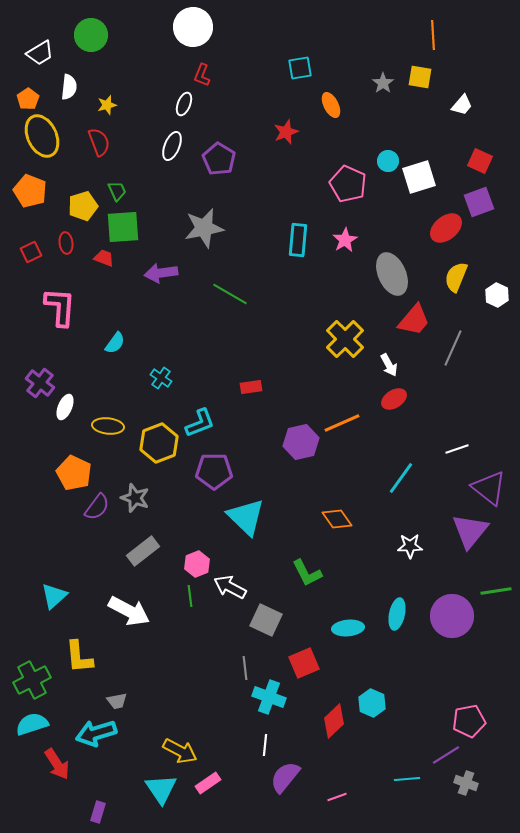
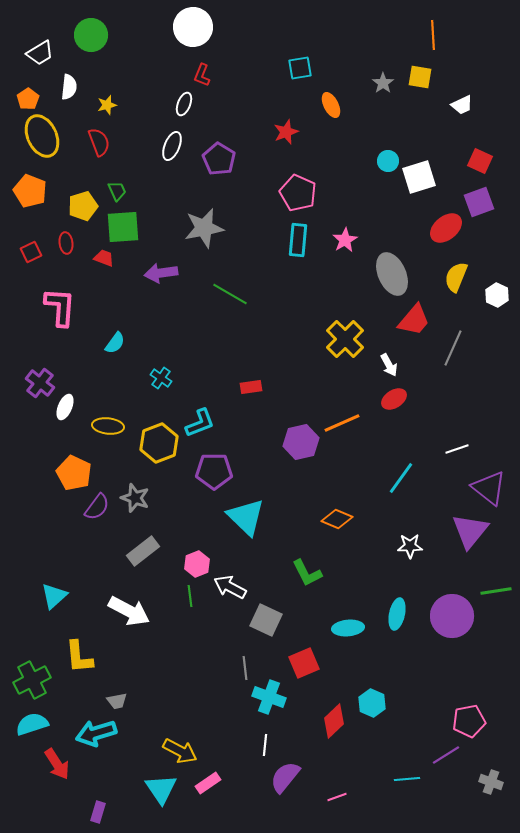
white trapezoid at (462, 105): rotated 25 degrees clockwise
pink pentagon at (348, 184): moved 50 px left, 9 px down
orange diamond at (337, 519): rotated 32 degrees counterclockwise
gray cross at (466, 783): moved 25 px right, 1 px up
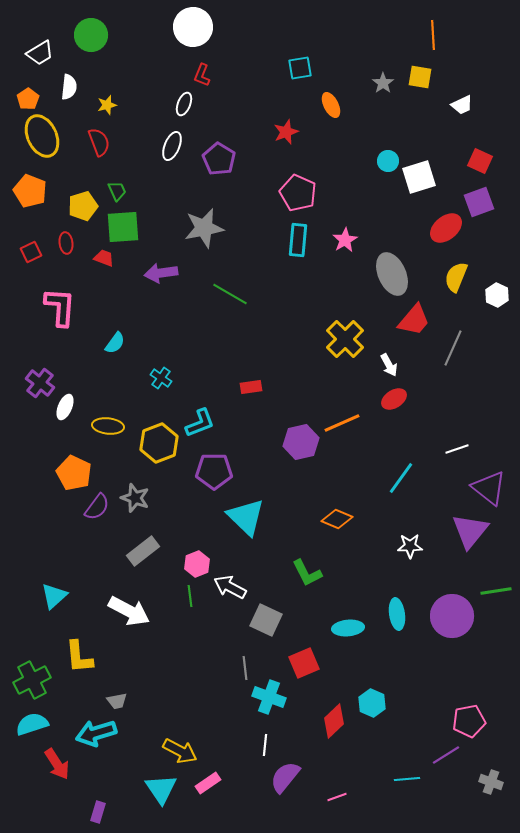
cyan ellipse at (397, 614): rotated 20 degrees counterclockwise
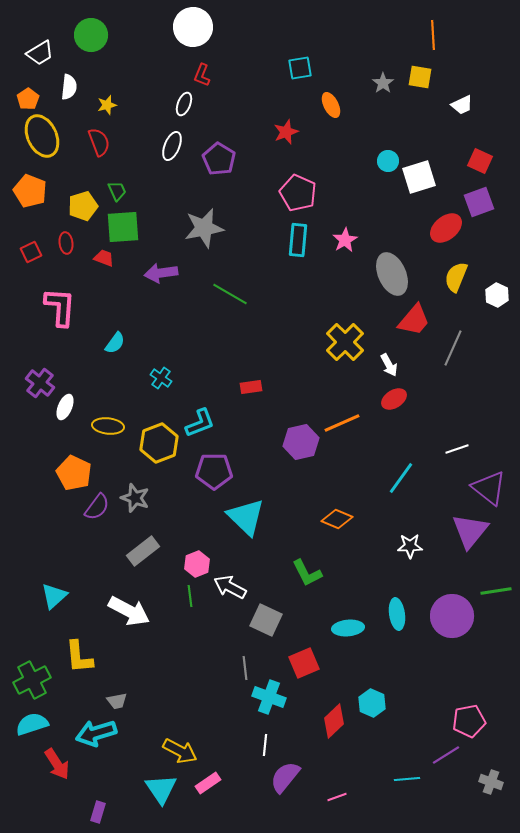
yellow cross at (345, 339): moved 3 px down
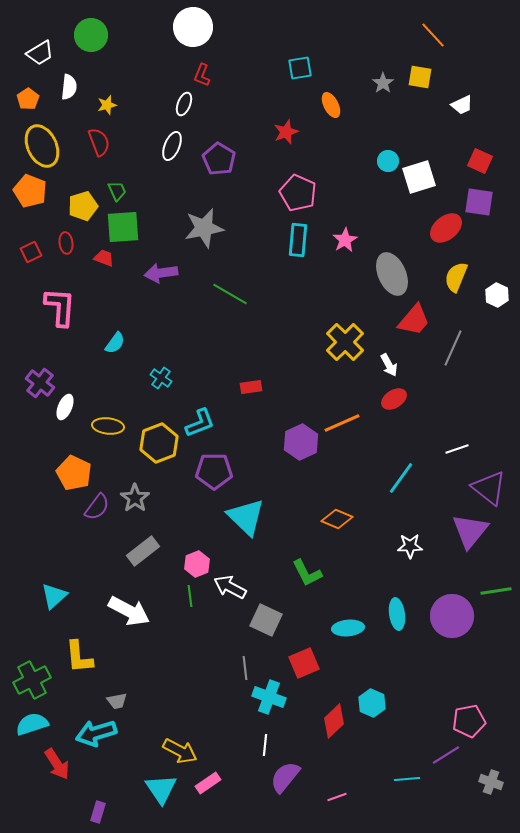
orange line at (433, 35): rotated 40 degrees counterclockwise
yellow ellipse at (42, 136): moved 10 px down
purple square at (479, 202): rotated 28 degrees clockwise
purple hexagon at (301, 442): rotated 12 degrees counterclockwise
gray star at (135, 498): rotated 16 degrees clockwise
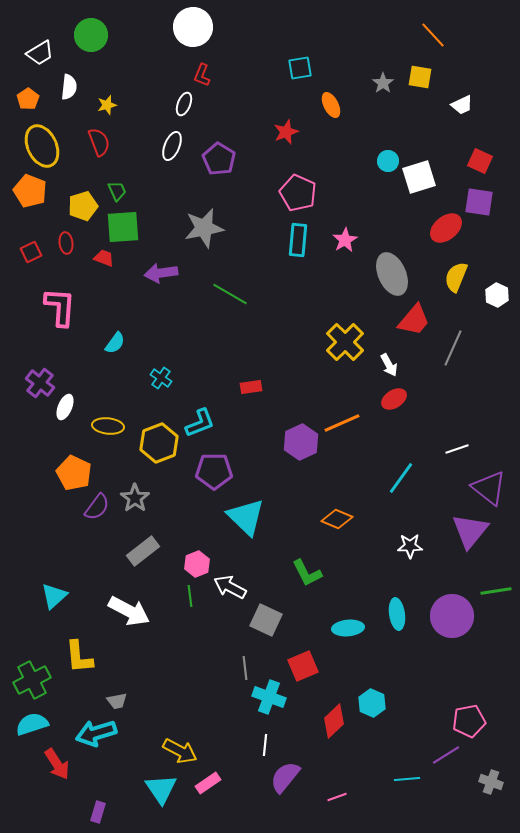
red square at (304, 663): moved 1 px left, 3 px down
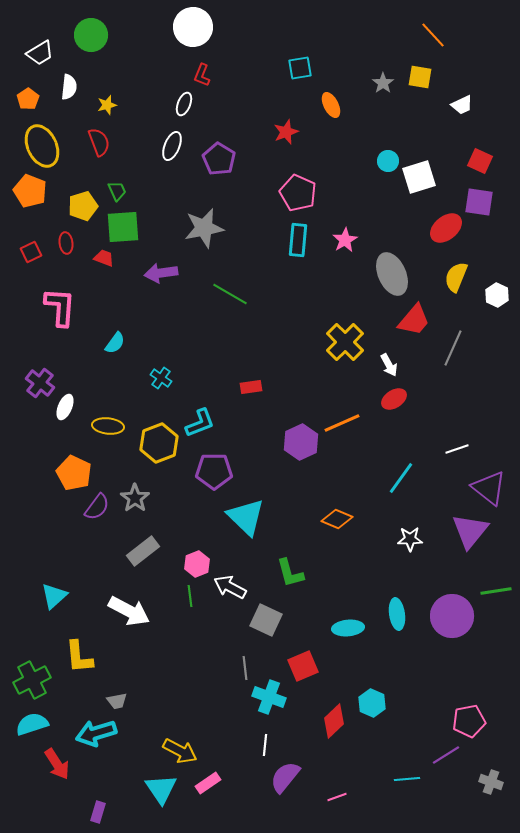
white star at (410, 546): moved 7 px up
green L-shape at (307, 573): moved 17 px left; rotated 12 degrees clockwise
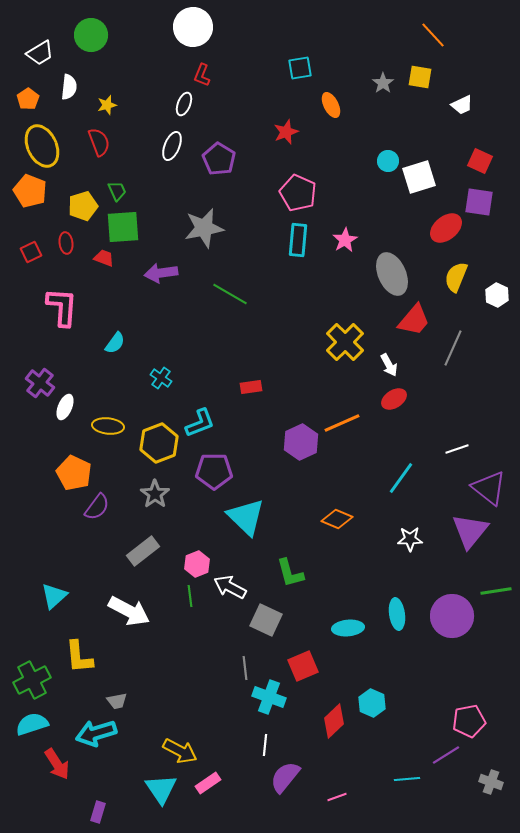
pink L-shape at (60, 307): moved 2 px right
gray star at (135, 498): moved 20 px right, 4 px up
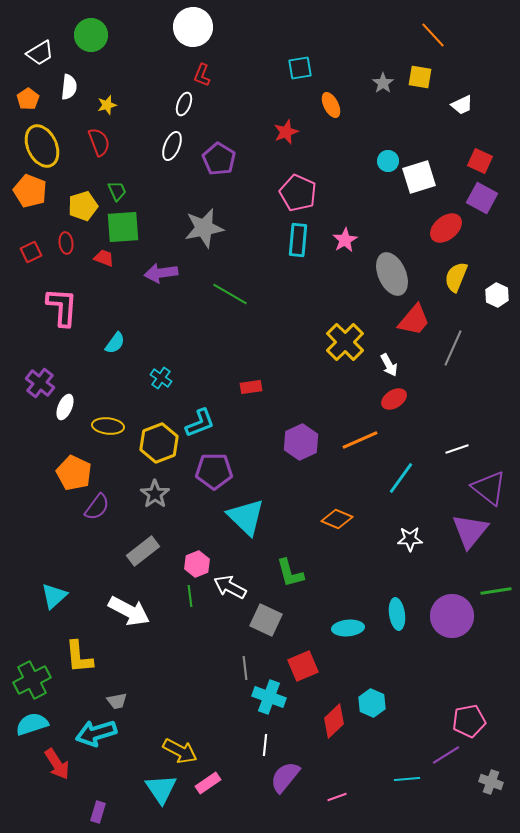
purple square at (479, 202): moved 3 px right, 4 px up; rotated 20 degrees clockwise
orange line at (342, 423): moved 18 px right, 17 px down
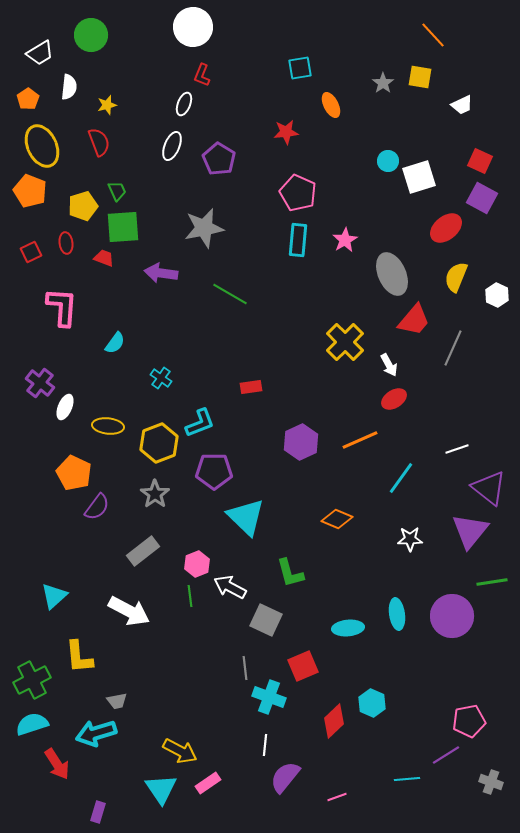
red star at (286, 132): rotated 15 degrees clockwise
purple arrow at (161, 273): rotated 16 degrees clockwise
green line at (496, 591): moved 4 px left, 9 px up
